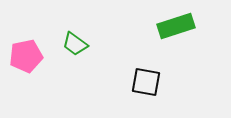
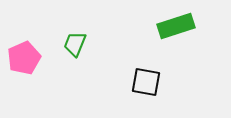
green trapezoid: rotated 76 degrees clockwise
pink pentagon: moved 2 px left, 2 px down; rotated 12 degrees counterclockwise
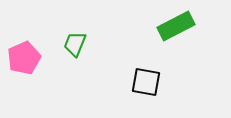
green rectangle: rotated 9 degrees counterclockwise
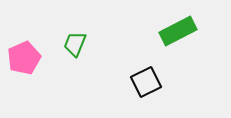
green rectangle: moved 2 px right, 5 px down
black square: rotated 36 degrees counterclockwise
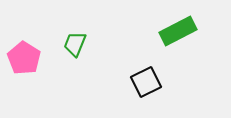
pink pentagon: rotated 16 degrees counterclockwise
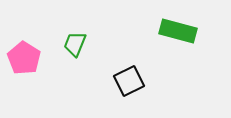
green rectangle: rotated 42 degrees clockwise
black square: moved 17 px left, 1 px up
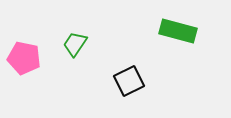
green trapezoid: rotated 12 degrees clockwise
pink pentagon: rotated 20 degrees counterclockwise
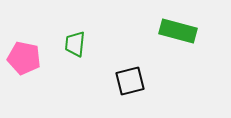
green trapezoid: rotated 28 degrees counterclockwise
black square: moved 1 px right; rotated 12 degrees clockwise
